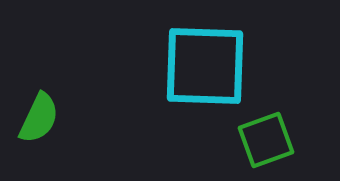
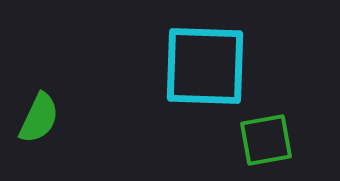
green square: rotated 10 degrees clockwise
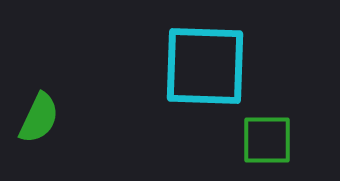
green square: moved 1 px right; rotated 10 degrees clockwise
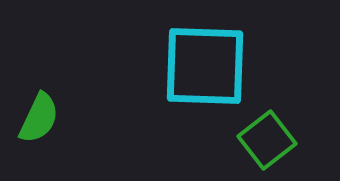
green square: rotated 38 degrees counterclockwise
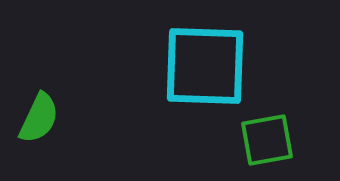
green square: rotated 28 degrees clockwise
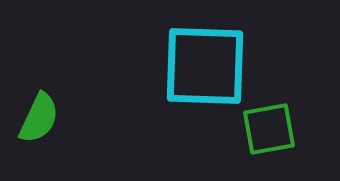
green square: moved 2 px right, 11 px up
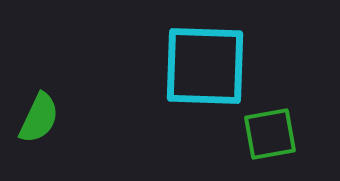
green square: moved 1 px right, 5 px down
